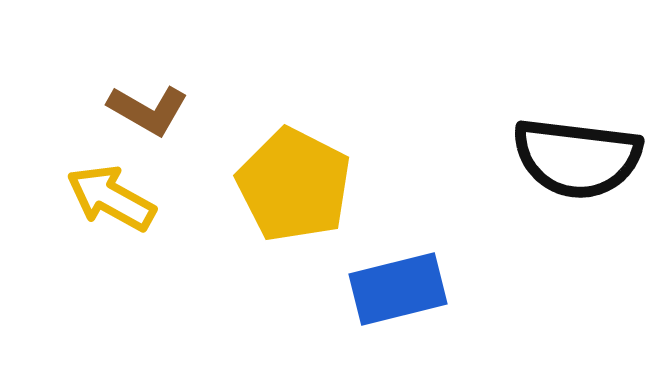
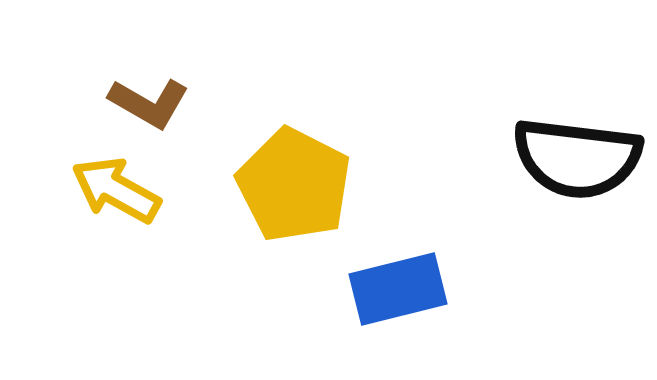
brown L-shape: moved 1 px right, 7 px up
yellow arrow: moved 5 px right, 8 px up
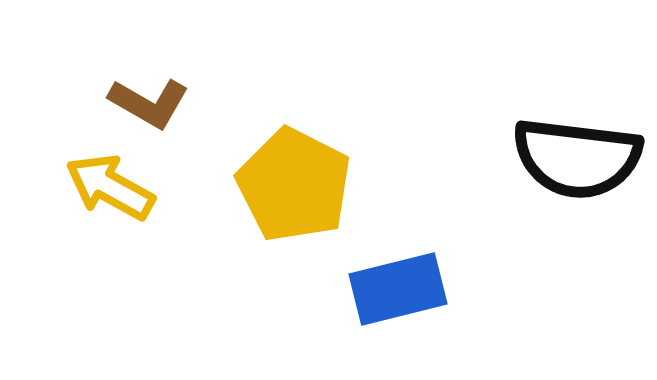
yellow arrow: moved 6 px left, 3 px up
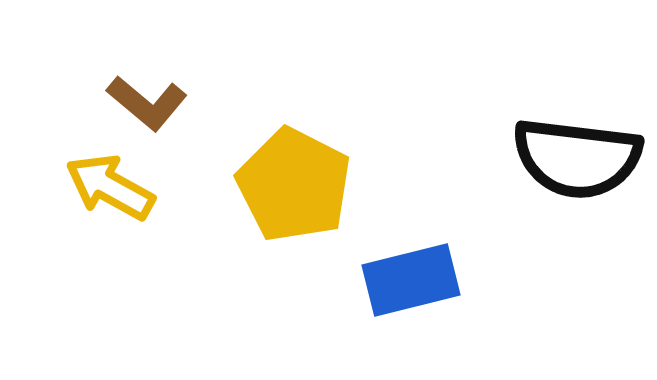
brown L-shape: moved 2 px left; rotated 10 degrees clockwise
blue rectangle: moved 13 px right, 9 px up
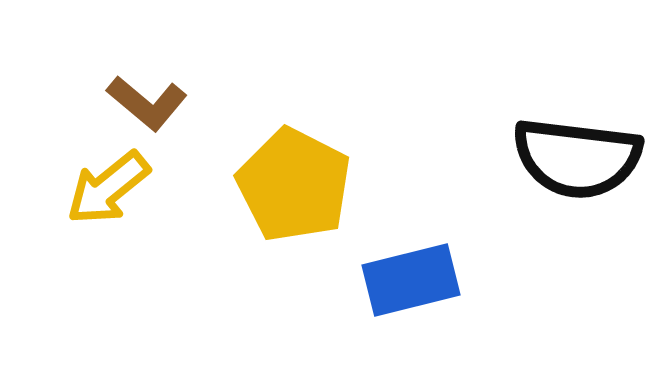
yellow arrow: moved 2 px left, 1 px down; rotated 68 degrees counterclockwise
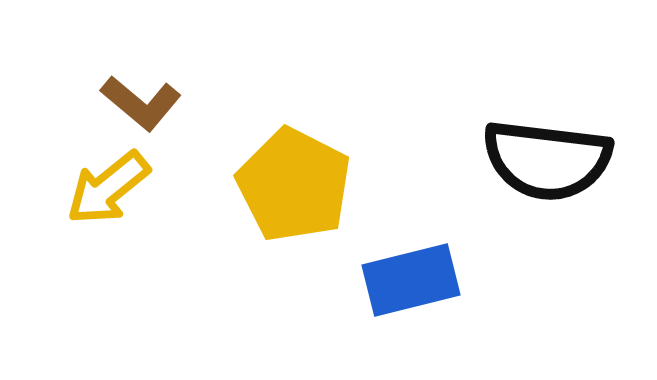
brown L-shape: moved 6 px left
black semicircle: moved 30 px left, 2 px down
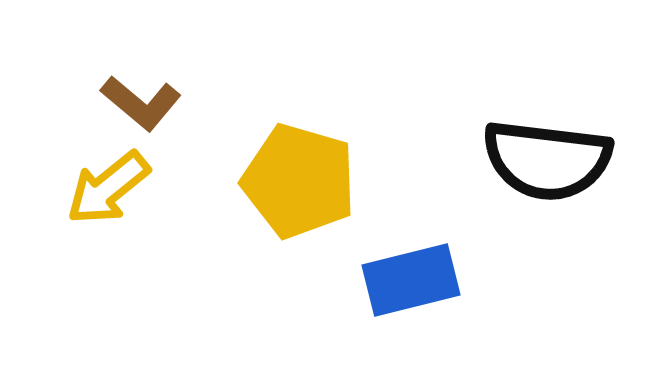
yellow pentagon: moved 5 px right, 4 px up; rotated 11 degrees counterclockwise
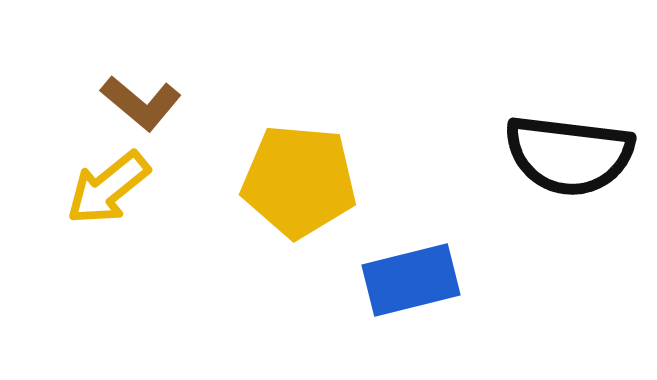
black semicircle: moved 22 px right, 5 px up
yellow pentagon: rotated 11 degrees counterclockwise
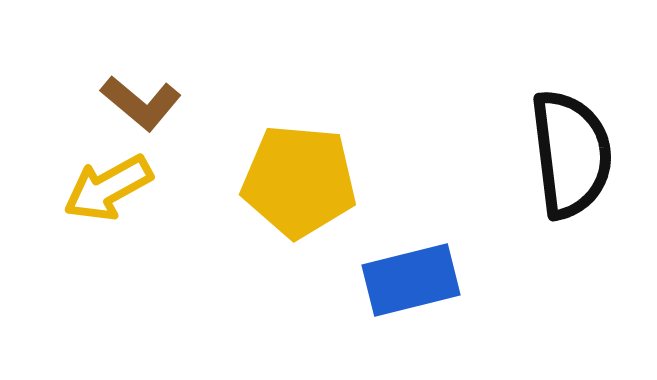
black semicircle: moved 2 px right, 1 px up; rotated 104 degrees counterclockwise
yellow arrow: rotated 10 degrees clockwise
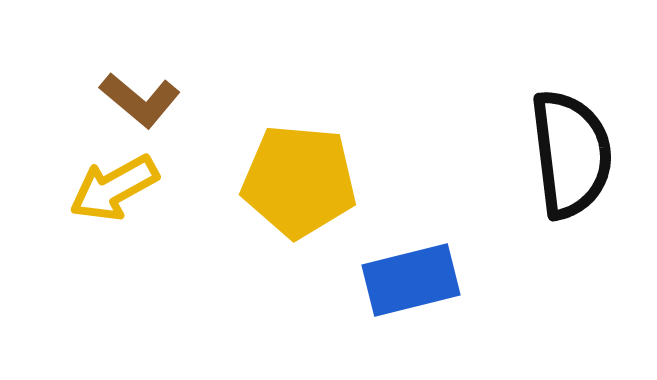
brown L-shape: moved 1 px left, 3 px up
yellow arrow: moved 6 px right
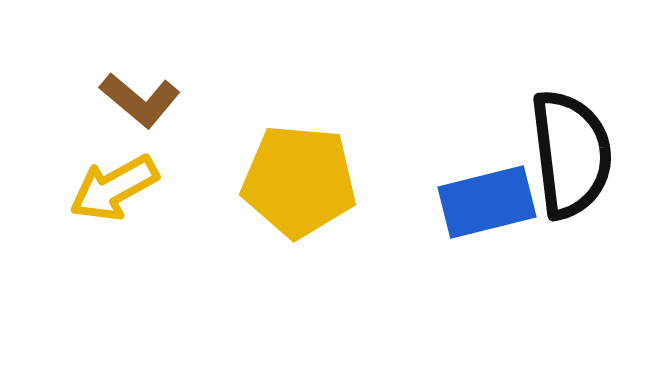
blue rectangle: moved 76 px right, 78 px up
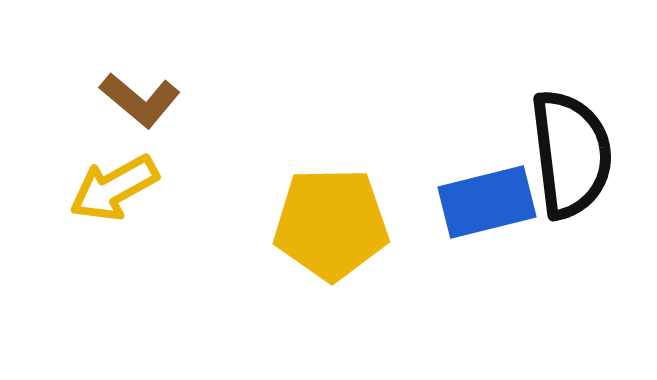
yellow pentagon: moved 32 px right, 43 px down; rotated 6 degrees counterclockwise
